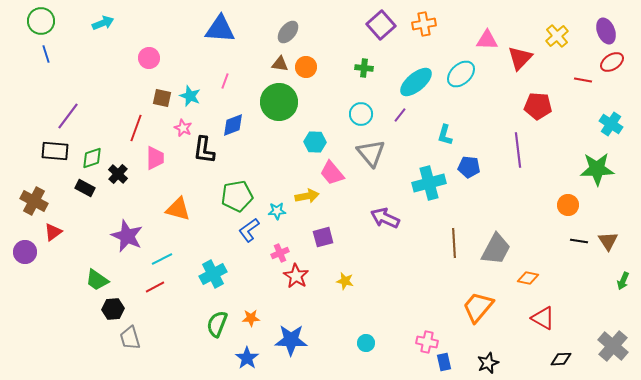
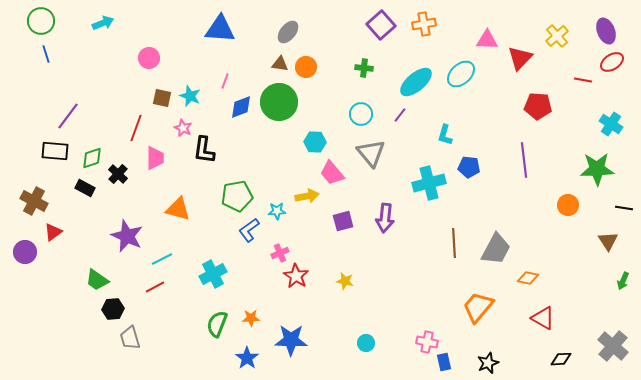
blue diamond at (233, 125): moved 8 px right, 18 px up
purple line at (518, 150): moved 6 px right, 10 px down
purple arrow at (385, 218): rotated 108 degrees counterclockwise
purple square at (323, 237): moved 20 px right, 16 px up
black line at (579, 241): moved 45 px right, 33 px up
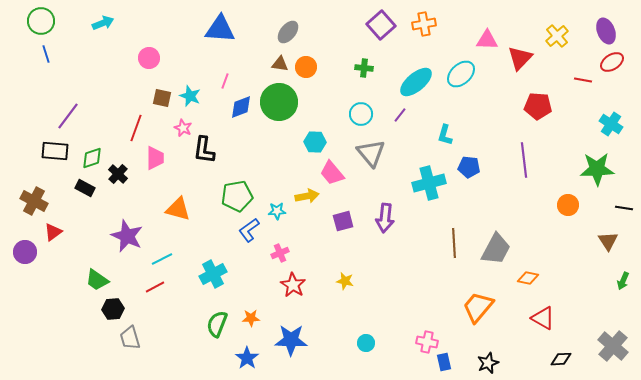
red star at (296, 276): moved 3 px left, 9 px down
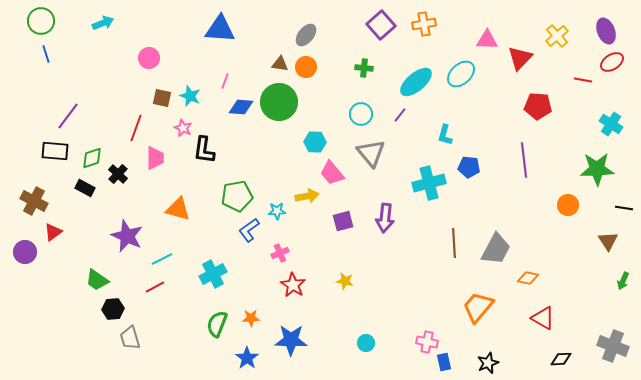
gray ellipse at (288, 32): moved 18 px right, 3 px down
blue diamond at (241, 107): rotated 25 degrees clockwise
gray cross at (613, 346): rotated 20 degrees counterclockwise
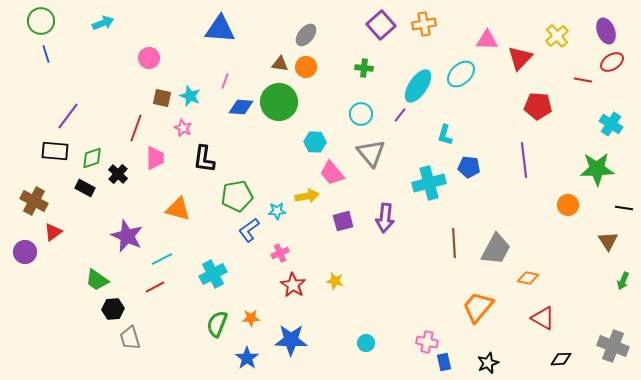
cyan ellipse at (416, 82): moved 2 px right, 4 px down; rotated 16 degrees counterclockwise
black L-shape at (204, 150): moved 9 px down
yellow star at (345, 281): moved 10 px left
